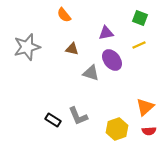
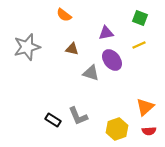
orange semicircle: rotated 14 degrees counterclockwise
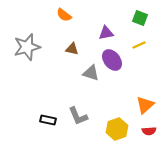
orange triangle: moved 2 px up
black rectangle: moved 5 px left; rotated 21 degrees counterclockwise
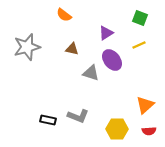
purple triangle: rotated 21 degrees counterclockwise
gray L-shape: rotated 45 degrees counterclockwise
yellow hexagon: rotated 20 degrees clockwise
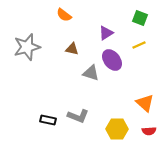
orange triangle: moved 2 px up; rotated 36 degrees counterclockwise
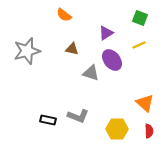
gray star: moved 4 px down
red semicircle: rotated 88 degrees counterclockwise
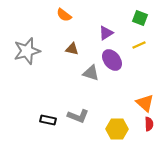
red semicircle: moved 7 px up
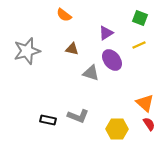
red semicircle: rotated 32 degrees counterclockwise
